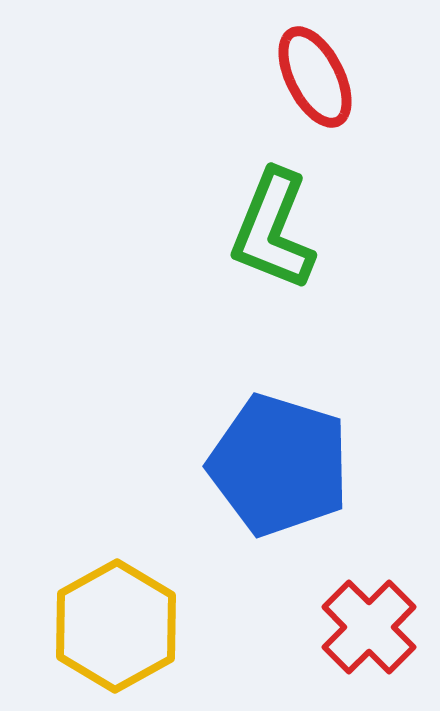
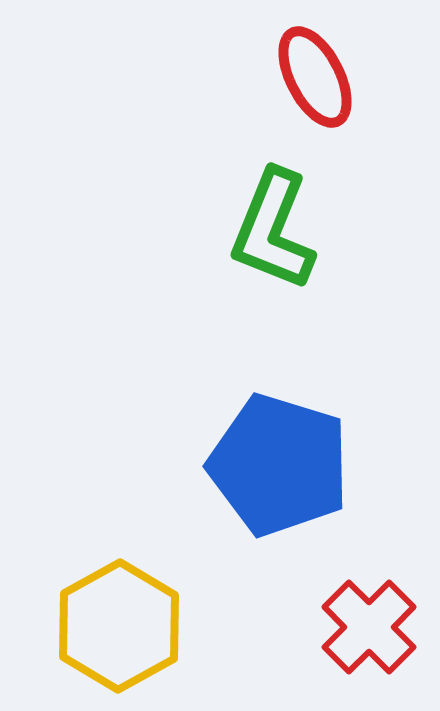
yellow hexagon: moved 3 px right
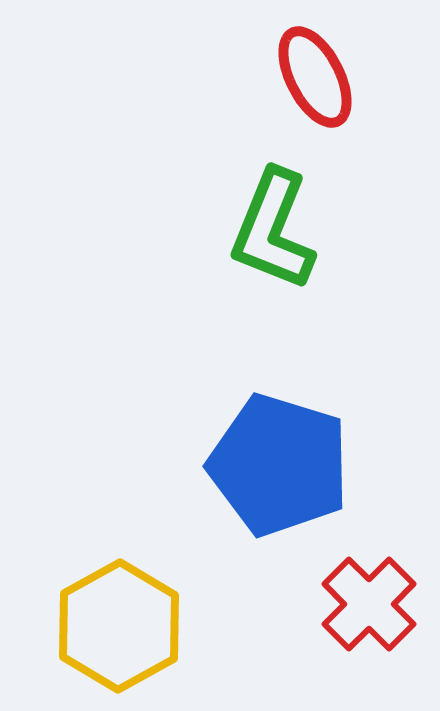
red cross: moved 23 px up
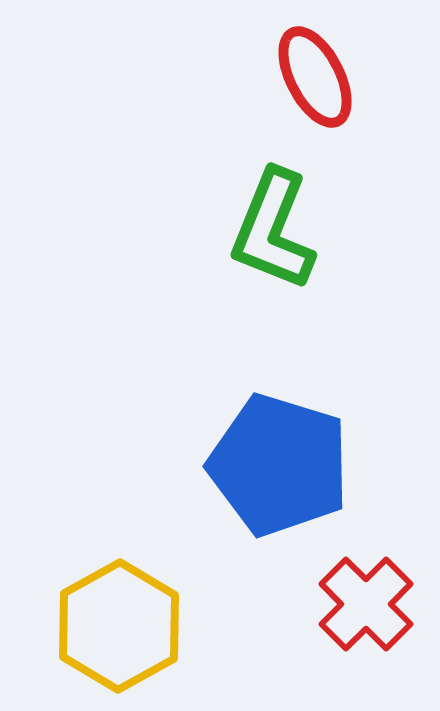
red cross: moved 3 px left
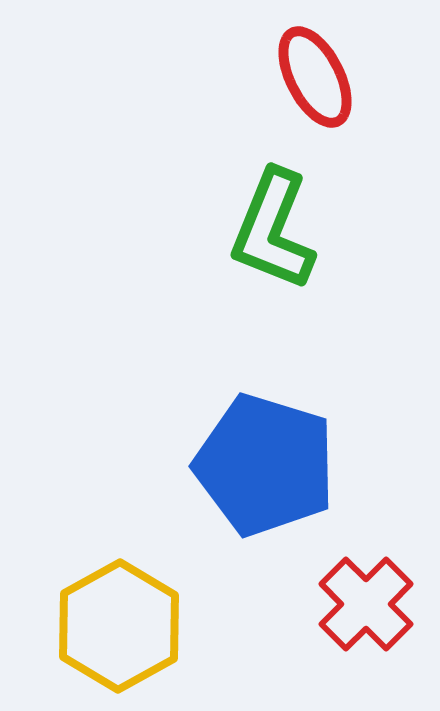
blue pentagon: moved 14 px left
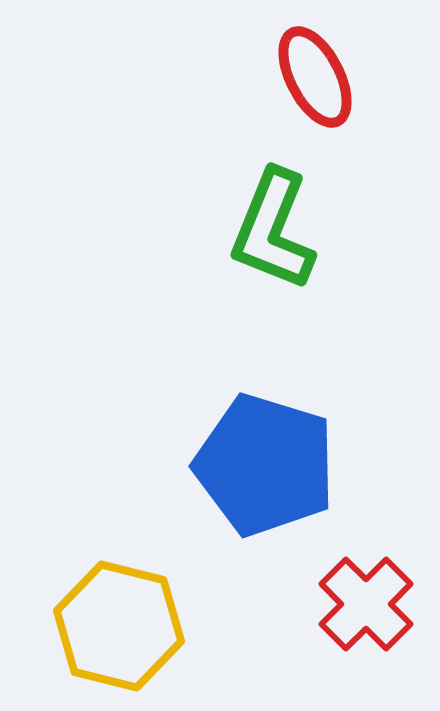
yellow hexagon: rotated 17 degrees counterclockwise
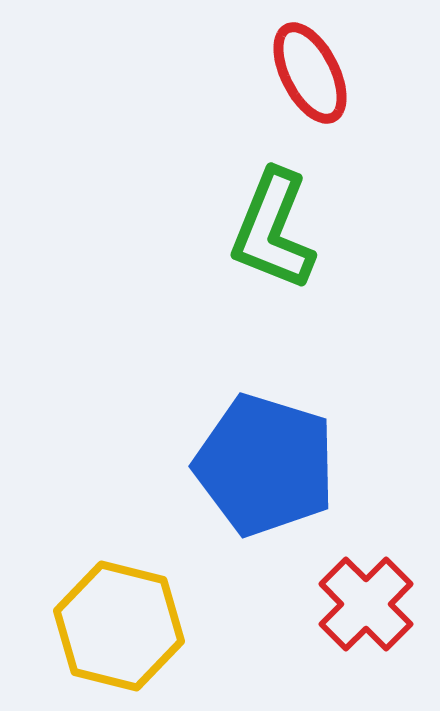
red ellipse: moved 5 px left, 4 px up
